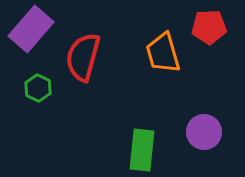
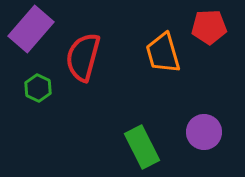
green rectangle: moved 3 px up; rotated 33 degrees counterclockwise
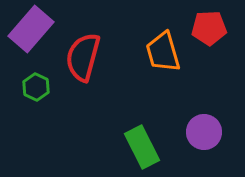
red pentagon: moved 1 px down
orange trapezoid: moved 1 px up
green hexagon: moved 2 px left, 1 px up
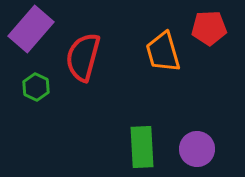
purple circle: moved 7 px left, 17 px down
green rectangle: rotated 24 degrees clockwise
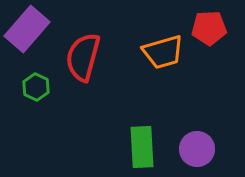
purple rectangle: moved 4 px left
orange trapezoid: rotated 90 degrees counterclockwise
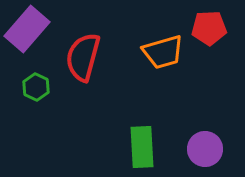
purple circle: moved 8 px right
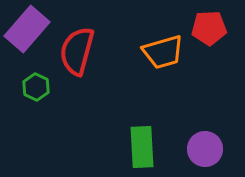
red semicircle: moved 6 px left, 6 px up
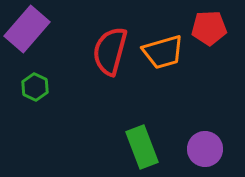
red semicircle: moved 33 px right
green hexagon: moved 1 px left
green rectangle: rotated 18 degrees counterclockwise
